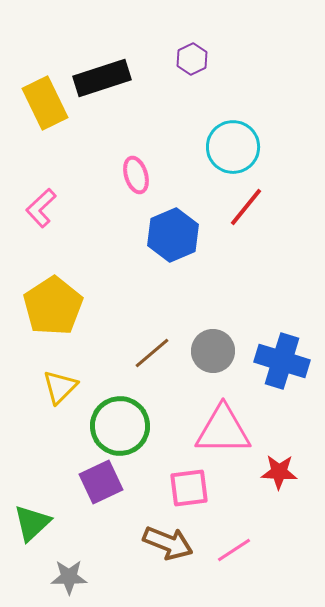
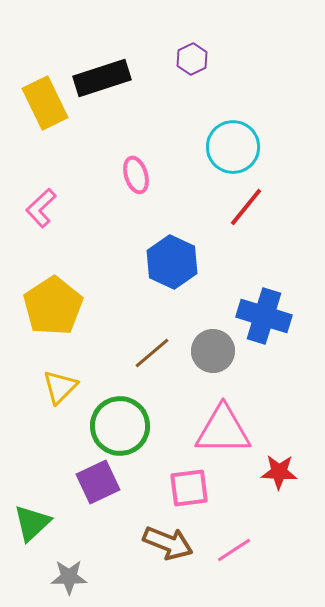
blue hexagon: moved 1 px left, 27 px down; rotated 12 degrees counterclockwise
blue cross: moved 18 px left, 45 px up
purple square: moved 3 px left
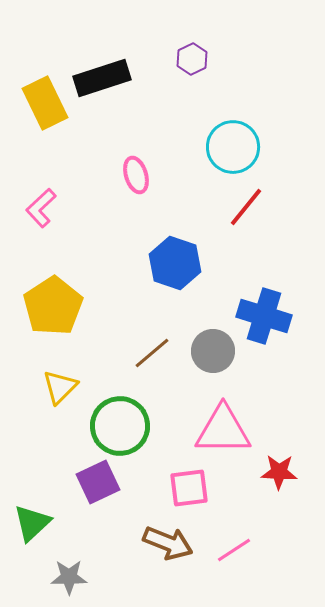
blue hexagon: moved 3 px right, 1 px down; rotated 6 degrees counterclockwise
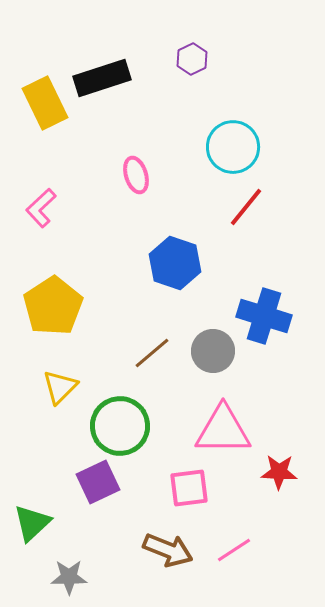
brown arrow: moved 7 px down
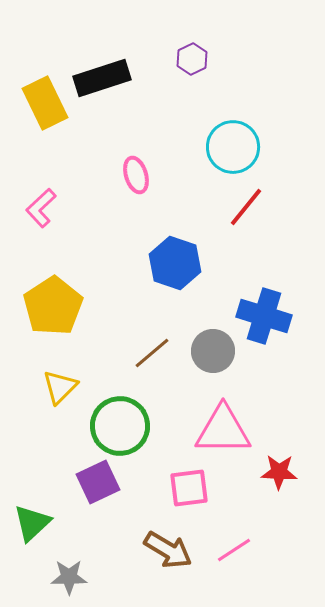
brown arrow: rotated 9 degrees clockwise
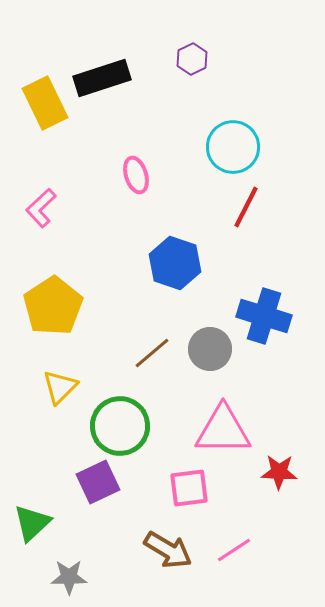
red line: rotated 12 degrees counterclockwise
gray circle: moved 3 px left, 2 px up
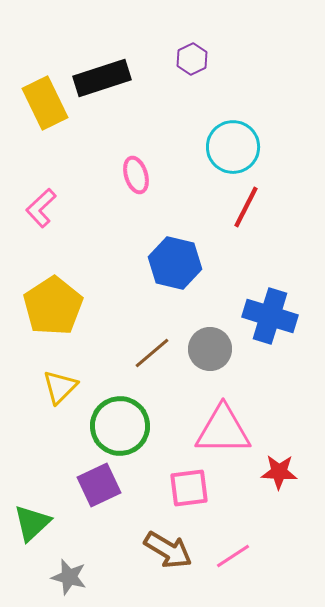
blue hexagon: rotated 6 degrees counterclockwise
blue cross: moved 6 px right
purple square: moved 1 px right, 3 px down
pink line: moved 1 px left, 6 px down
gray star: rotated 15 degrees clockwise
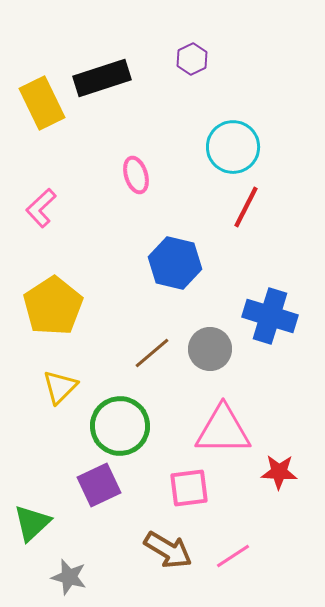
yellow rectangle: moved 3 px left
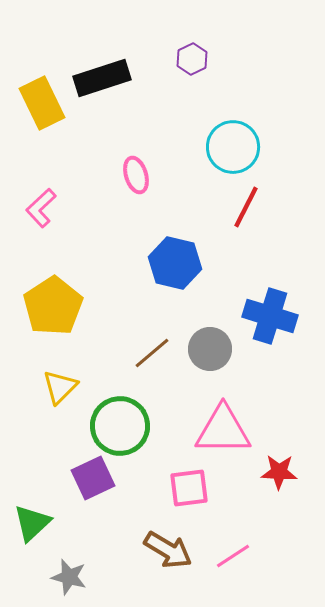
purple square: moved 6 px left, 7 px up
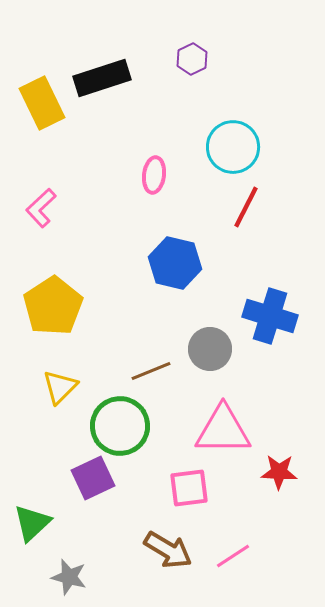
pink ellipse: moved 18 px right; rotated 24 degrees clockwise
brown line: moved 1 px left, 18 px down; rotated 18 degrees clockwise
